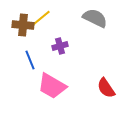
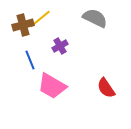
brown cross: rotated 20 degrees counterclockwise
purple cross: rotated 14 degrees counterclockwise
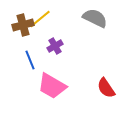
purple cross: moved 5 px left
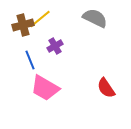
pink trapezoid: moved 7 px left, 2 px down
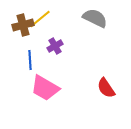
blue line: rotated 18 degrees clockwise
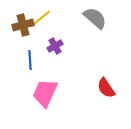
gray semicircle: rotated 15 degrees clockwise
pink trapezoid: moved 5 px down; rotated 84 degrees clockwise
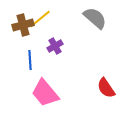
pink trapezoid: rotated 64 degrees counterclockwise
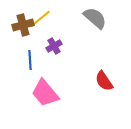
purple cross: moved 1 px left
red semicircle: moved 2 px left, 7 px up
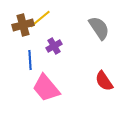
gray semicircle: moved 4 px right, 10 px down; rotated 15 degrees clockwise
pink trapezoid: moved 1 px right, 5 px up
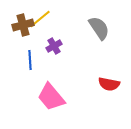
red semicircle: moved 5 px right, 3 px down; rotated 45 degrees counterclockwise
pink trapezoid: moved 5 px right, 9 px down
